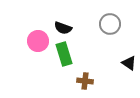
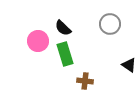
black semicircle: rotated 24 degrees clockwise
green rectangle: moved 1 px right
black triangle: moved 2 px down
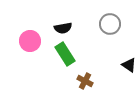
black semicircle: rotated 54 degrees counterclockwise
pink circle: moved 8 px left
green rectangle: rotated 15 degrees counterclockwise
brown cross: rotated 21 degrees clockwise
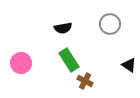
pink circle: moved 9 px left, 22 px down
green rectangle: moved 4 px right, 6 px down
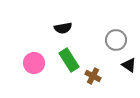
gray circle: moved 6 px right, 16 px down
pink circle: moved 13 px right
brown cross: moved 8 px right, 5 px up
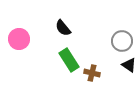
black semicircle: rotated 60 degrees clockwise
gray circle: moved 6 px right, 1 px down
pink circle: moved 15 px left, 24 px up
brown cross: moved 1 px left, 3 px up; rotated 14 degrees counterclockwise
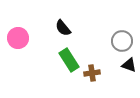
pink circle: moved 1 px left, 1 px up
black triangle: rotated 14 degrees counterclockwise
brown cross: rotated 21 degrees counterclockwise
